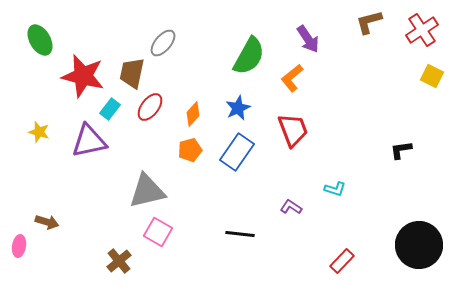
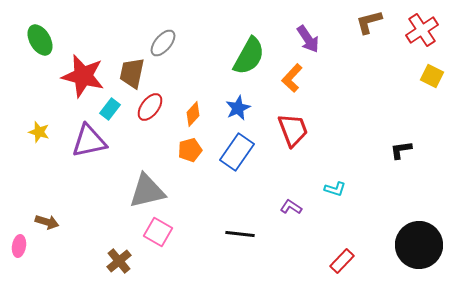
orange L-shape: rotated 8 degrees counterclockwise
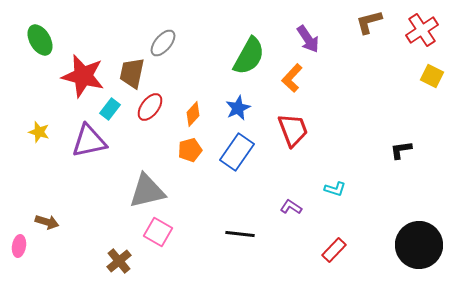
red rectangle: moved 8 px left, 11 px up
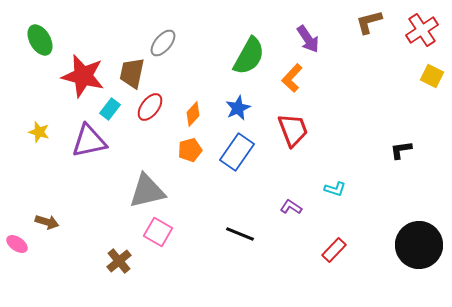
black line: rotated 16 degrees clockwise
pink ellipse: moved 2 px left, 2 px up; rotated 65 degrees counterclockwise
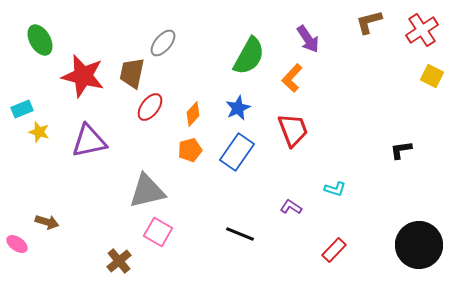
cyan rectangle: moved 88 px left; rotated 30 degrees clockwise
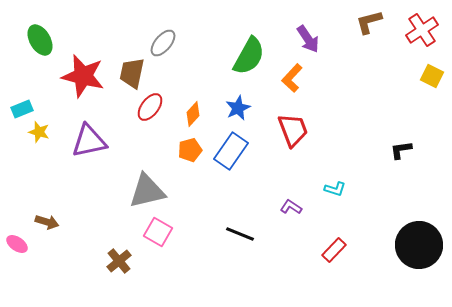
blue rectangle: moved 6 px left, 1 px up
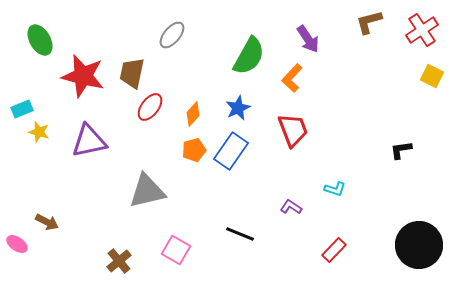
gray ellipse: moved 9 px right, 8 px up
orange pentagon: moved 4 px right
brown arrow: rotated 10 degrees clockwise
pink square: moved 18 px right, 18 px down
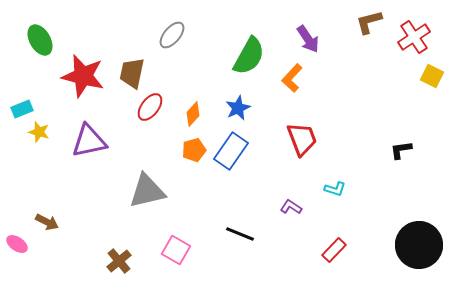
red cross: moved 8 px left, 7 px down
red trapezoid: moved 9 px right, 9 px down
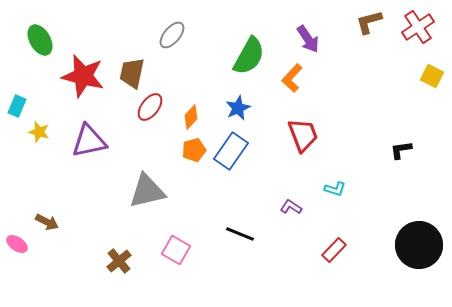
red cross: moved 4 px right, 10 px up
cyan rectangle: moved 5 px left, 3 px up; rotated 45 degrees counterclockwise
orange diamond: moved 2 px left, 3 px down
red trapezoid: moved 1 px right, 4 px up
